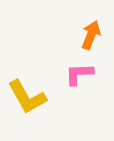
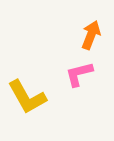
pink L-shape: rotated 12 degrees counterclockwise
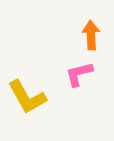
orange arrow: rotated 24 degrees counterclockwise
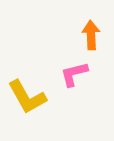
pink L-shape: moved 5 px left
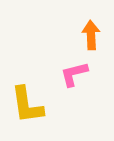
yellow L-shape: moved 8 px down; rotated 21 degrees clockwise
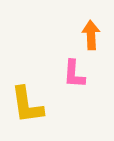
pink L-shape: rotated 72 degrees counterclockwise
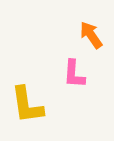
orange arrow: rotated 32 degrees counterclockwise
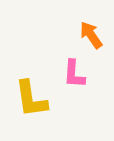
yellow L-shape: moved 4 px right, 6 px up
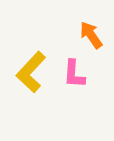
yellow L-shape: moved 27 px up; rotated 51 degrees clockwise
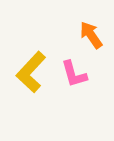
pink L-shape: rotated 20 degrees counterclockwise
